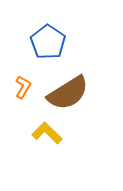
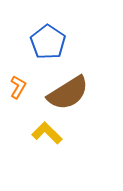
orange L-shape: moved 5 px left
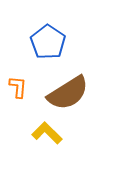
orange L-shape: rotated 25 degrees counterclockwise
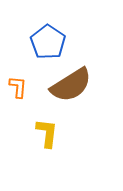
brown semicircle: moved 3 px right, 8 px up
yellow L-shape: rotated 52 degrees clockwise
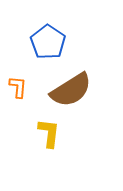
brown semicircle: moved 5 px down
yellow L-shape: moved 2 px right
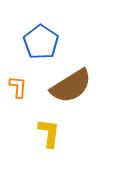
blue pentagon: moved 7 px left
brown semicircle: moved 4 px up
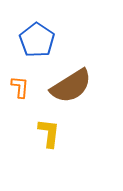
blue pentagon: moved 4 px left, 2 px up
orange L-shape: moved 2 px right
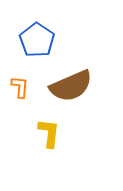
brown semicircle: rotated 9 degrees clockwise
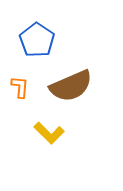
yellow L-shape: rotated 128 degrees clockwise
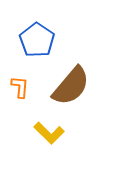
brown semicircle: rotated 27 degrees counterclockwise
